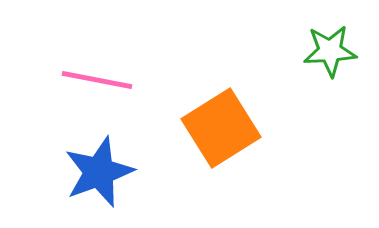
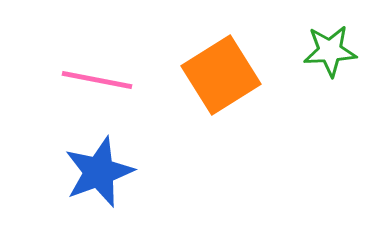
orange square: moved 53 px up
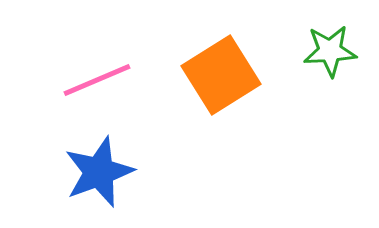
pink line: rotated 34 degrees counterclockwise
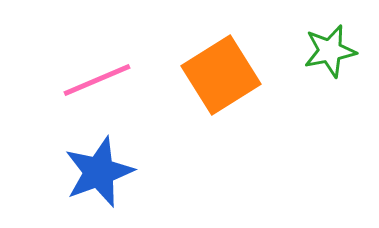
green star: rotated 8 degrees counterclockwise
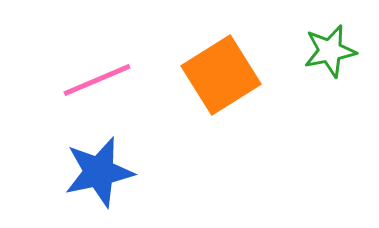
blue star: rotated 8 degrees clockwise
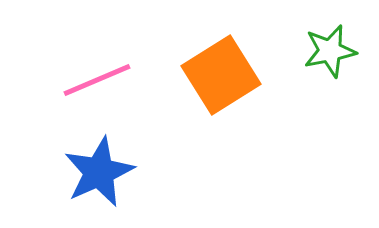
blue star: rotated 12 degrees counterclockwise
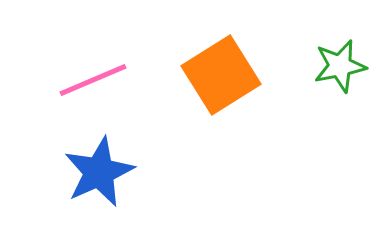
green star: moved 10 px right, 15 px down
pink line: moved 4 px left
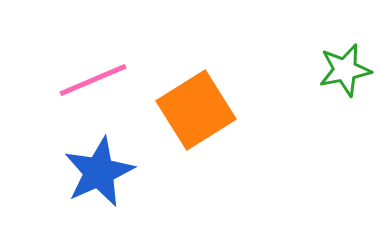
green star: moved 5 px right, 4 px down
orange square: moved 25 px left, 35 px down
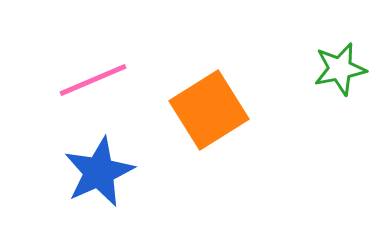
green star: moved 5 px left, 1 px up
orange square: moved 13 px right
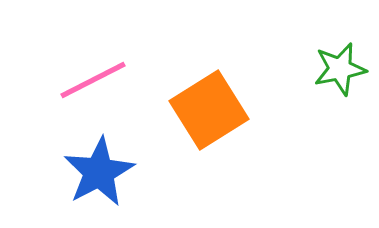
pink line: rotated 4 degrees counterclockwise
blue star: rotated 4 degrees counterclockwise
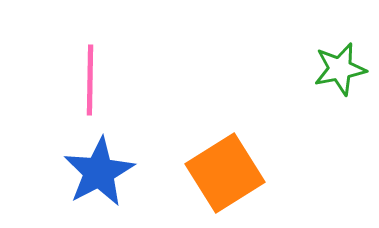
pink line: moved 3 px left; rotated 62 degrees counterclockwise
orange square: moved 16 px right, 63 px down
